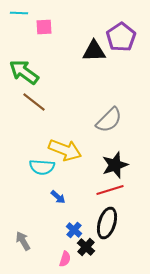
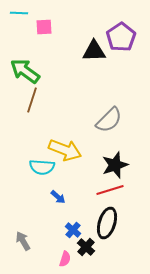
green arrow: moved 1 px right, 1 px up
brown line: moved 2 px left, 2 px up; rotated 70 degrees clockwise
blue cross: moved 1 px left
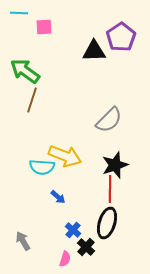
yellow arrow: moved 6 px down
red line: moved 1 px up; rotated 72 degrees counterclockwise
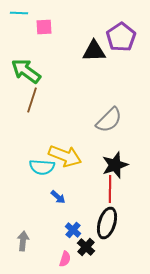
green arrow: moved 1 px right
gray arrow: rotated 36 degrees clockwise
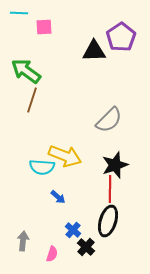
black ellipse: moved 1 px right, 2 px up
pink semicircle: moved 13 px left, 5 px up
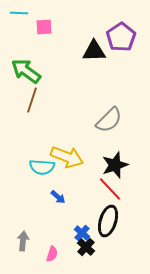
yellow arrow: moved 2 px right, 1 px down
red line: rotated 44 degrees counterclockwise
blue cross: moved 9 px right, 3 px down
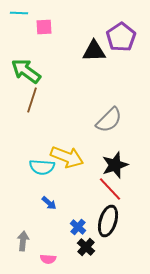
blue arrow: moved 9 px left, 6 px down
blue cross: moved 4 px left, 6 px up
pink semicircle: moved 4 px left, 5 px down; rotated 77 degrees clockwise
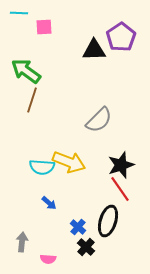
black triangle: moved 1 px up
gray semicircle: moved 10 px left
yellow arrow: moved 2 px right, 5 px down
black star: moved 6 px right
red line: moved 10 px right; rotated 8 degrees clockwise
gray arrow: moved 1 px left, 1 px down
